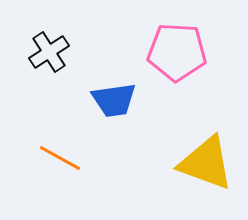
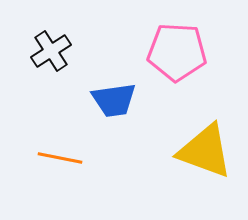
black cross: moved 2 px right, 1 px up
orange line: rotated 18 degrees counterclockwise
yellow triangle: moved 1 px left, 12 px up
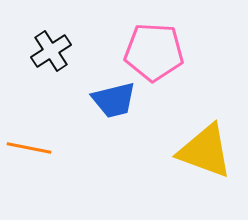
pink pentagon: moved 23 px left
blue trapezoid: rotated 6 degrees counterclockwise
orange line: moved 31 px left, 10 px up
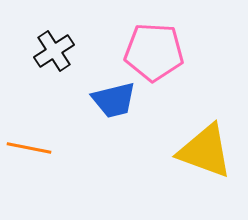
black cross: moved 3 px right
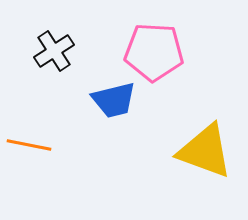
orange line: moved 3 px up
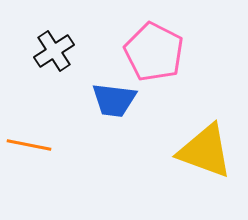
pink pentagon: rotated 24 degrees clockwise
blue trapezoid: rotated 21 degrees clockwise
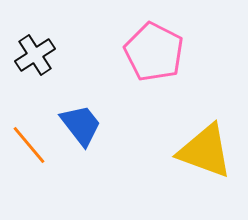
black cross: moved 19 px left, 4 px down
blue trapezoid: moved 33 px left, 25 px down; rotated 135 degrees counterclockwise
orange line: rotated 39 degrees clockwise
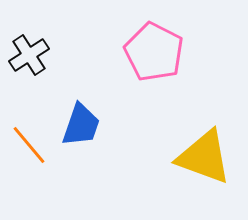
black cross: moved 6 px left
blue trapezoid: rotated 57 degrees clockwise
yellow triangle: moved 1 px left, 6 px down
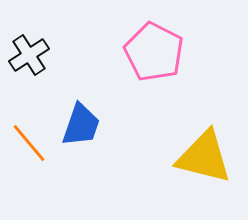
orange line: moved 2 px up
yellow triangle: rotated 6 degrees counterclockwise
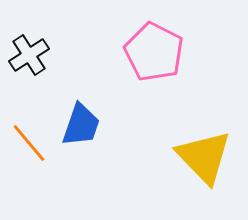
yellow triangle: rotated 32 degrees clockwise
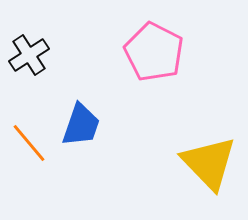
yellow triangle: moved 5 px right, 6 px down
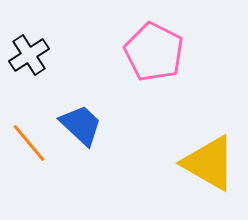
blue trapezoid: rotated 66 degrees counterclockwise
yellow triangle: rotated 16 degrees counterclockwise
